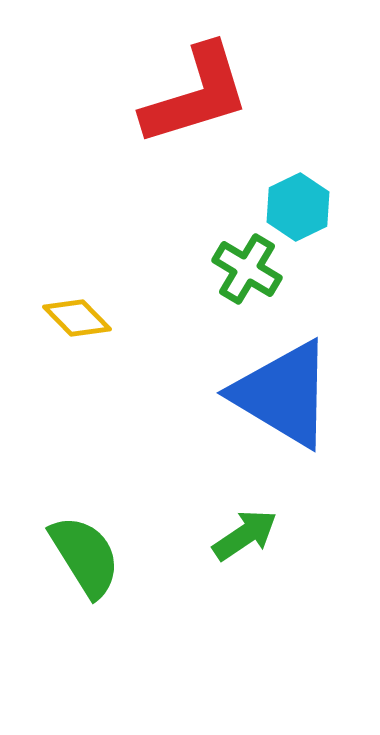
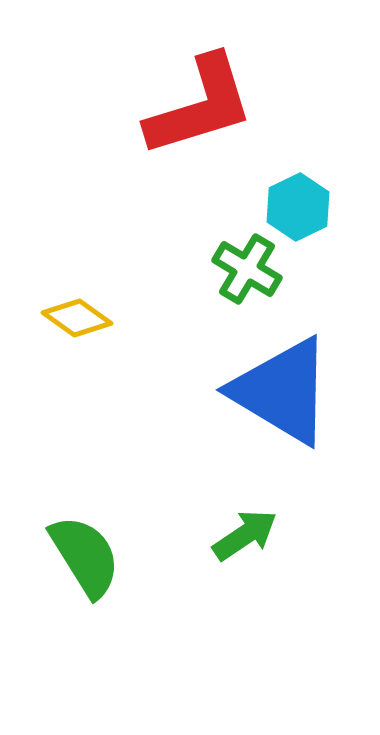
red L-shape: moved 4 px right, 11 px down
yellow diamond: rotated 10 degrees counterclockwise
blue triangle: moved 1 px left, 3 px up
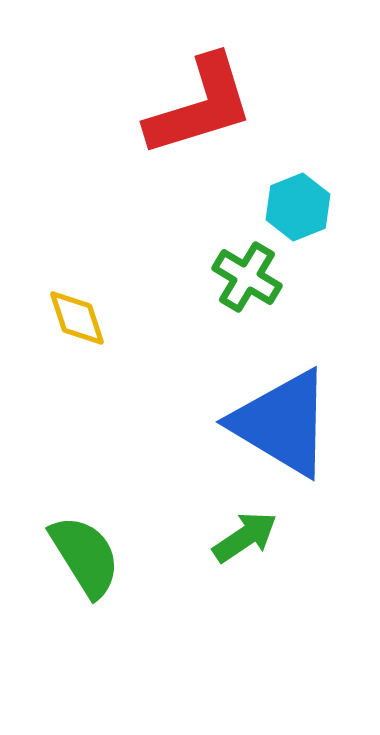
cyan hexagon: rotated 4 degrees clockwise
green cross: moved 8 px down
yellow diamond: rotated 36 degrees clockwise
blue triangle: moved 32 px down
green arrow: moved 2 px down
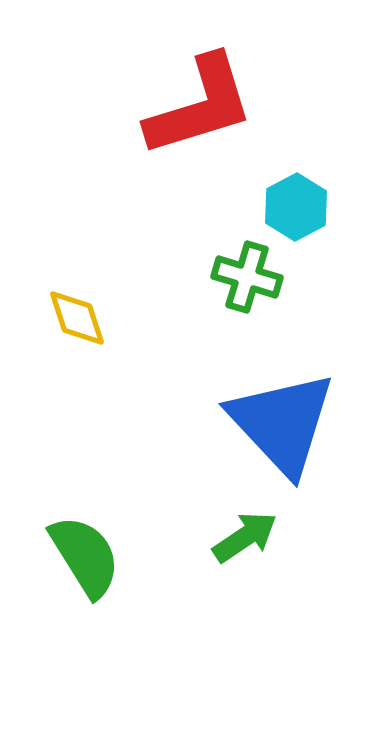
cyan hexagon: moved 2 px left; rotated 6 degrees counterclockwise
green cross: rotated 14 degrees counterclockwise
blue triangle: rotated 16 degrees clockwise
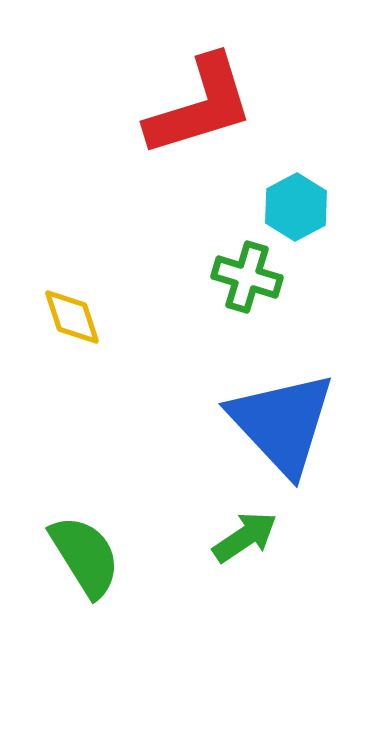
yellow diamond: moved 5 px left, 1 px up
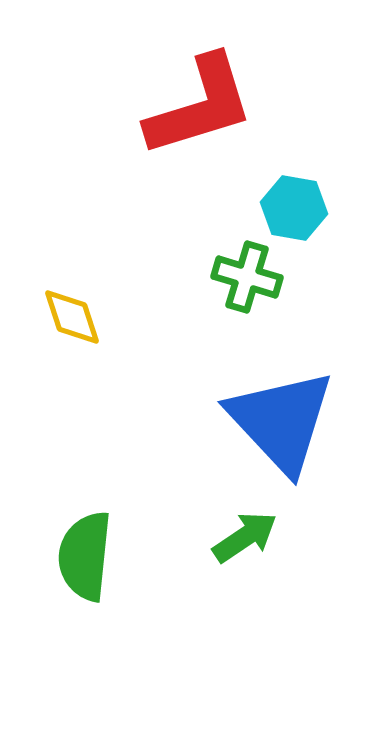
cyan hexagon: moved 2 px left, 1 px down; rotated 22 degrees counterclockwise
blue triangle: moved 1 px left, 2 px up
green semicircle: rotated 142 degrees counterclockwise
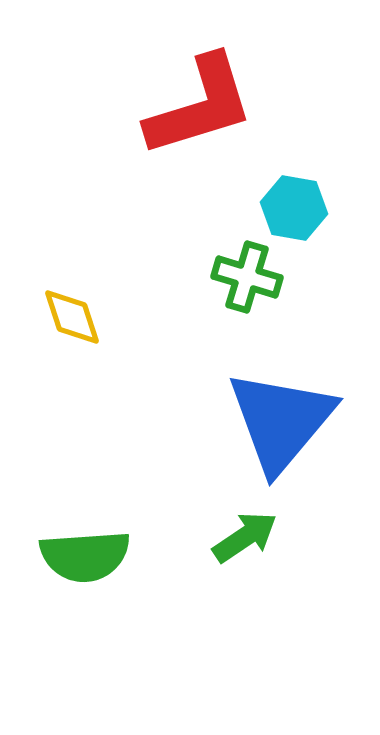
blue triangle: rotated 23 degrees clockwise
green semicircle: rotated 100 degrees counterclockwise
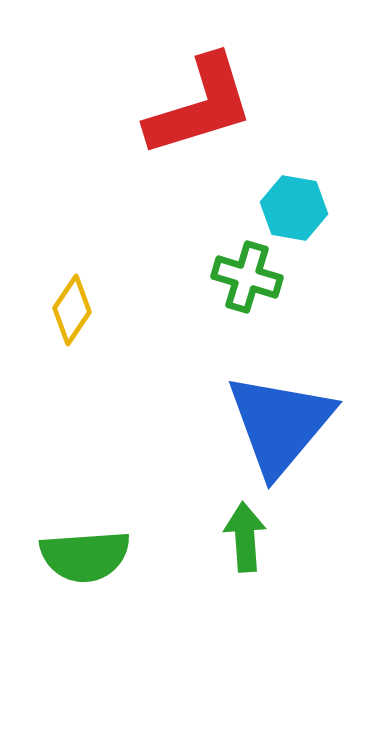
yellow diamond: moved 7 px up; rotated 52 degrees clockwise
blue triangle: moved 1 px left, 3 px down
green arrow: rotated 60 degrees counterclockwise
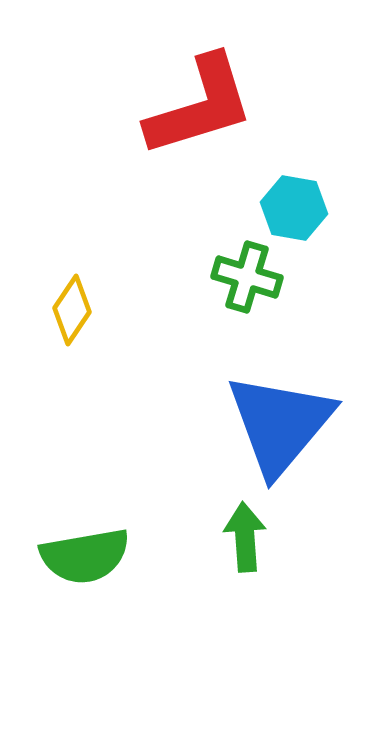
green semicircle: rotated 6 degrees counterclockwise
